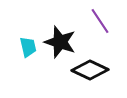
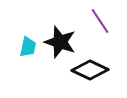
cyan trapezoid: rotated 25 degrees clockwise
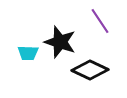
cyan trapezoid: moved 6 px down; rotated 80 degrees clockwise
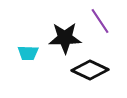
black star: moved 5 px right, 4 px up; rotated 20 degrees counterclockwise
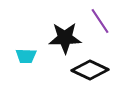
cyan trapezoid: moved 2 px left, 3 px down
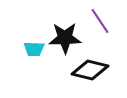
cyan trapezoid: moved 8 px right, 7 px up
black diamond: rotated 12 degrees counterclockwise
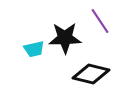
cyan trapezoid: rotated 15 degrees counterclockwise
black diamond: moved 1 px right, 4 px down
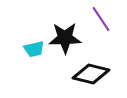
purple line: moved 1 px right, 2 px up
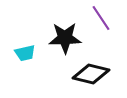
purple line: moved 1 px up
cyan trapezoid: moved 9 px left, 4 px down
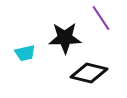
black diamond: moved 2 px left, 1 px up
